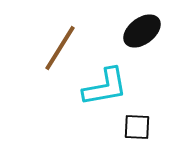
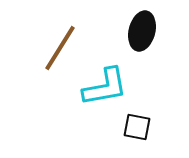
black ellipse: rotated 39 degrees counterclockwise
black square: rotated 8 degrees clockwise
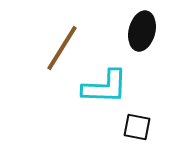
brown line: moved 2 px right
cyan L-shape: rotated 12 degrees clockwise
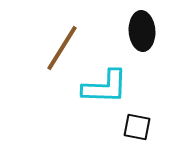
black ellipse: rotated 18 degrees counterclockwise
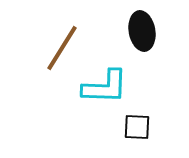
black ellipse: rotated 6 degrees counterclockwise
black square: rotated 8 degrees counterclockwise
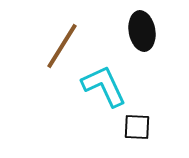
brown line: moved 2 px up
cyan L-shape: moved 1 px left, 1 px up; rotated 117 degrees counterclockwise
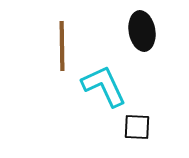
brown line: rotated 33 degrees counterclockwise
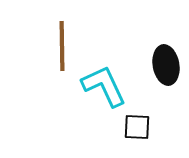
black ellipse: moved 24 px right, 34 px down
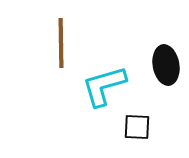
brown line: moved 1 px left, 3 px up
cyan L-shape: rotated 81 degrees counterclockwise
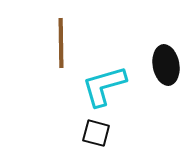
black square: moved 41 px left, 6 px down; rotated 12 degrees clockwise
